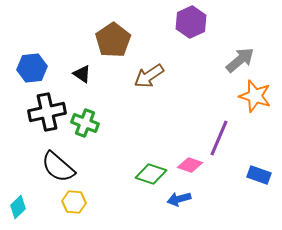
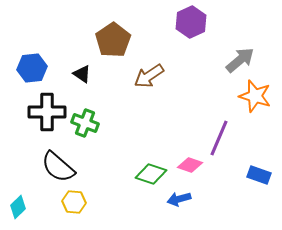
black cross: rotated 12 degrees clockwise
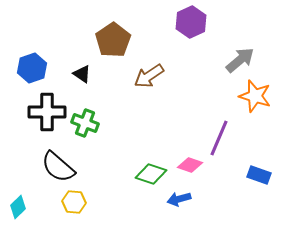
blue hexagon: rotated 12 degrees counterclockwise
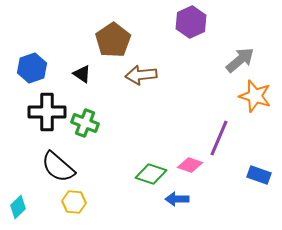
brown arrow: moved 8 px left, 1 px up; rotated 28 degrees clockwise
blue arrow: moved 2 px left; rotated 15 degrees clockwise
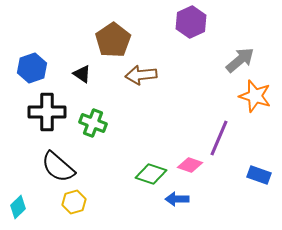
green cross: moved 8 px right
yellow hexagon: rotated 20 degrees counterclockwise
